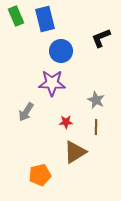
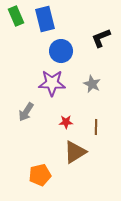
gray star: moved 4 px left, 16 px up
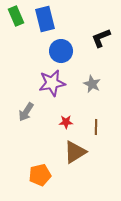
purple star: rotated 12 degrees counterclockwise
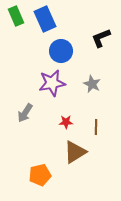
blue rectangle: rotated 10 degrees counterclockwise
gray arrow: moved 1 px left, 1 px down
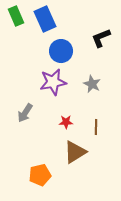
purple star: moved 1 px right, 1 px up
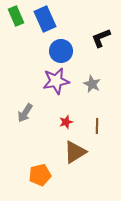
purple star: moved 3 px right, 1 px up
red star: rotated 16 degrees counterclockwise
brown line: moved 1 px right, 1 px up
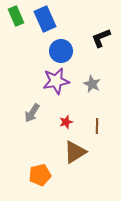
gray arrow: moved 7 px right
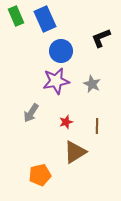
gray arrow: moved 1 px left
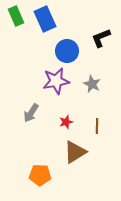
blue circle: moved 6 px right
orange pentagon: rotated 15 degrees clockwise
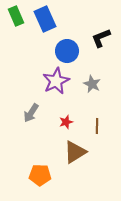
purple star: rotated 16 degrees counterclockwise
